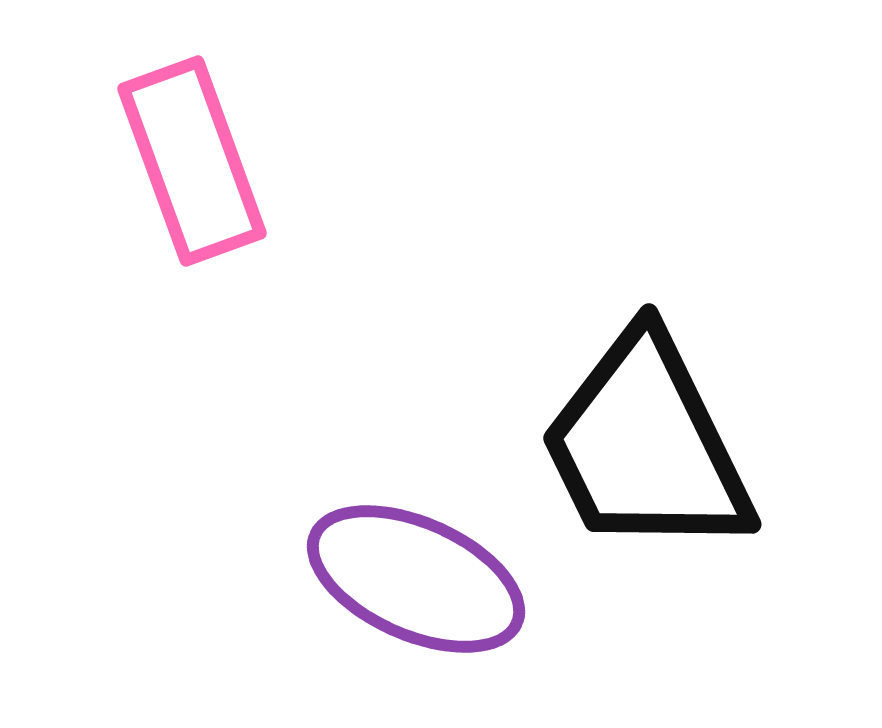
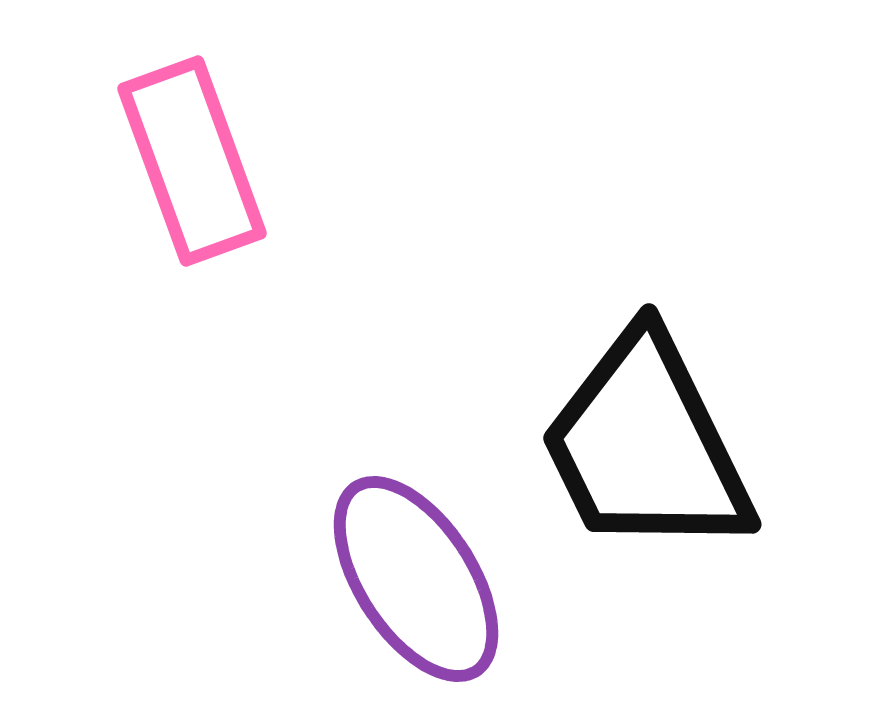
purple ellipse: rotated 33 degrees clockwise
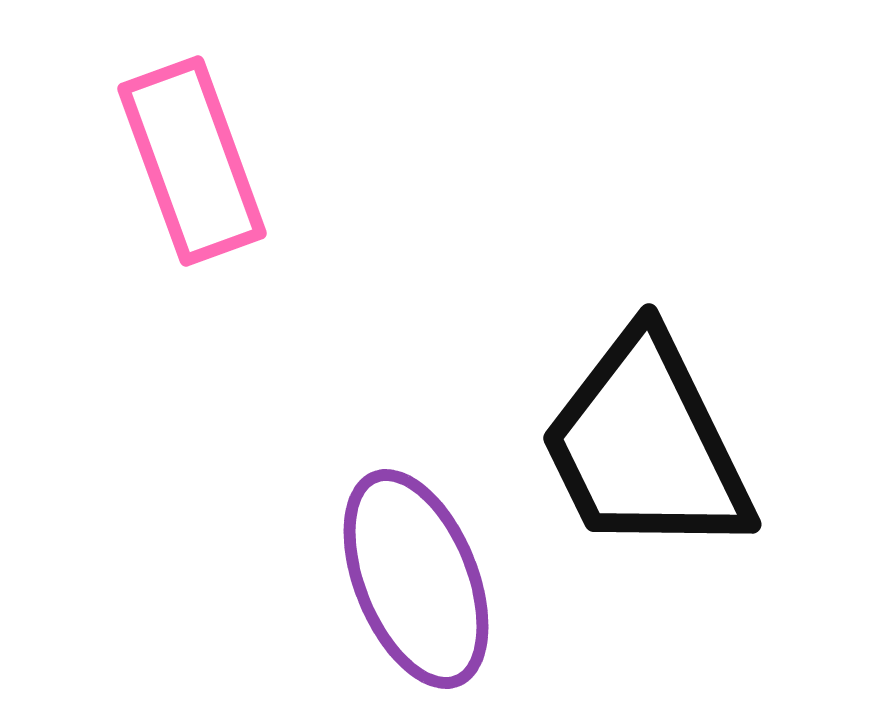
purple ellipse: rotated 11 degrees clockwise
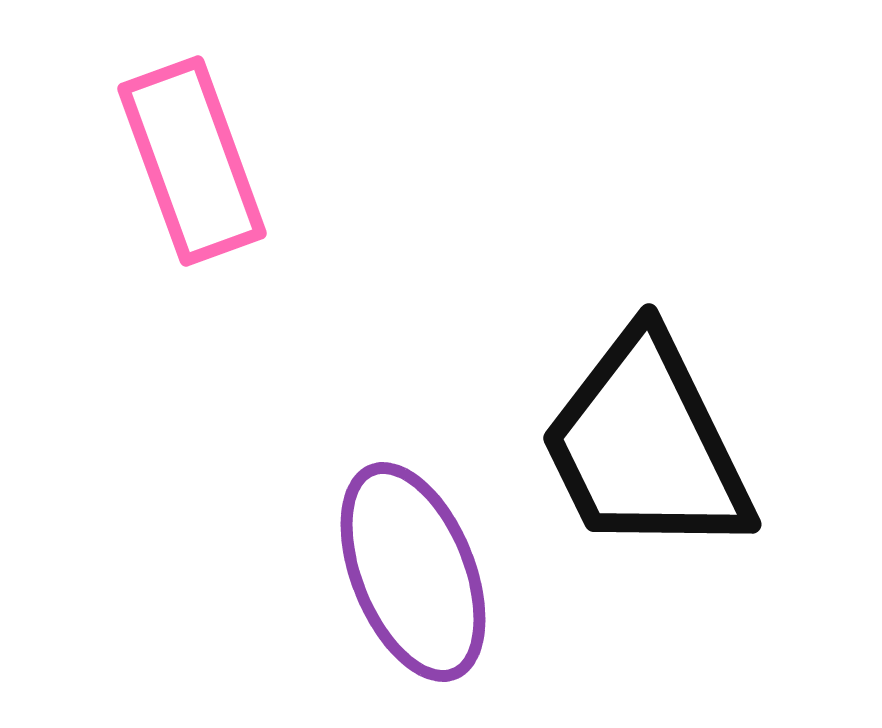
purple ellipse: moved 3 px left, 7 px up
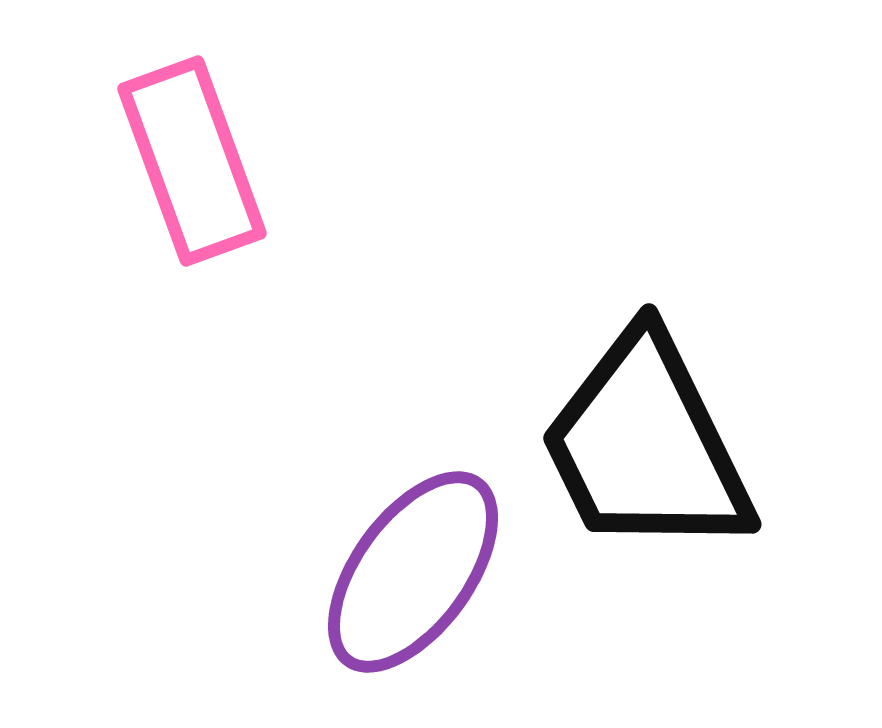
purple ellipse: rotated 58 degrees clockwise
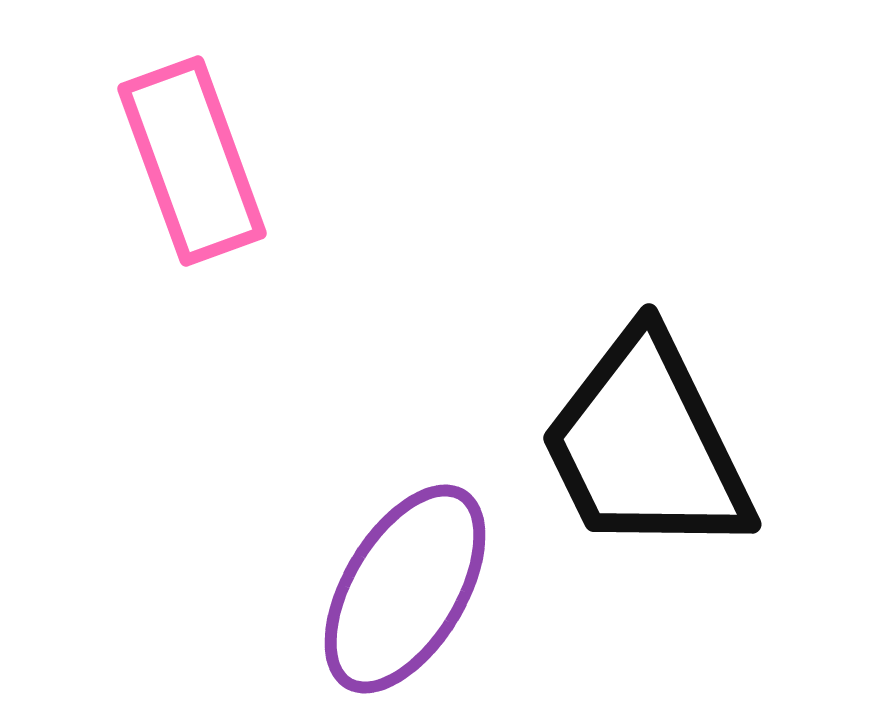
purple ellipse: moved 8 px left, 17 px down; rotated 5 degrees counterclockwise
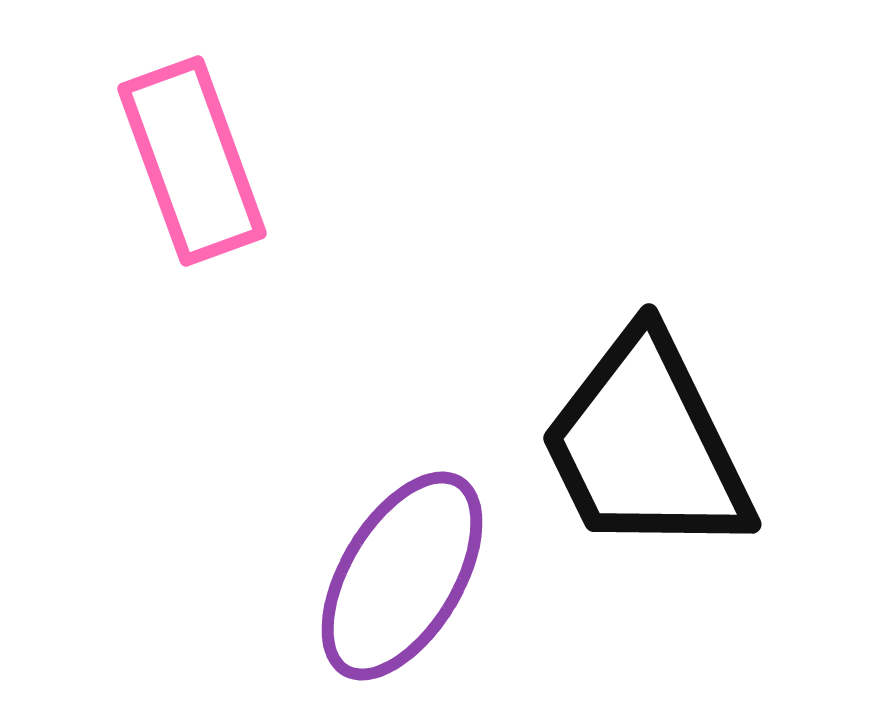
purple ellipse: moved 3 px left, 13 px up
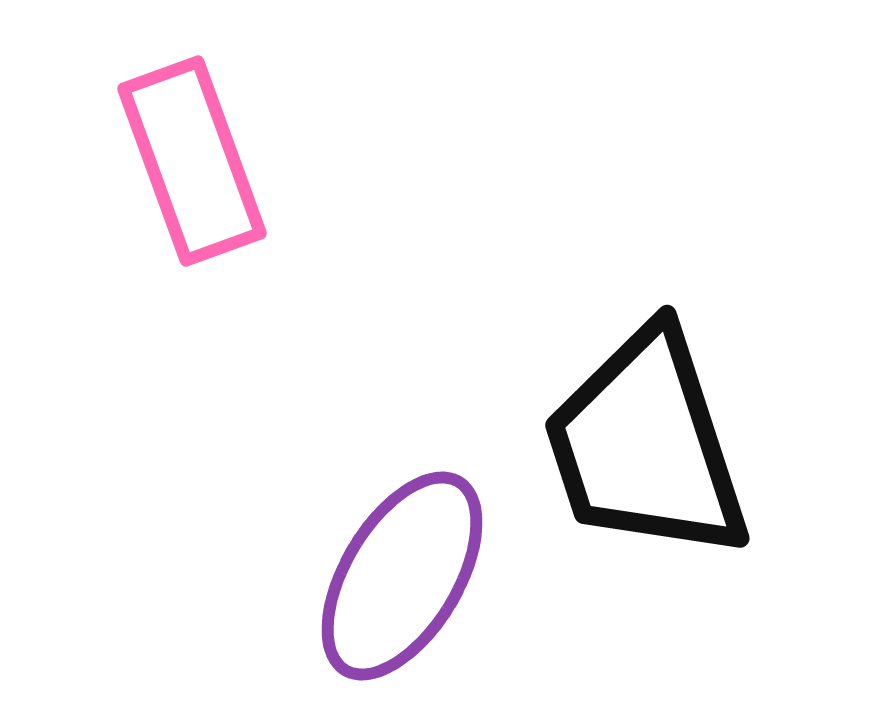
black trapezoid: rotated 8 degrees clockwise
